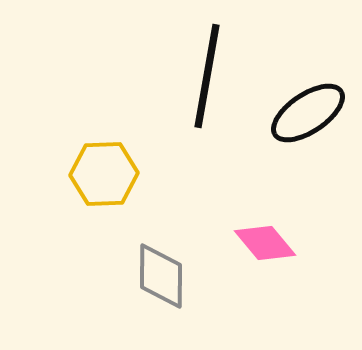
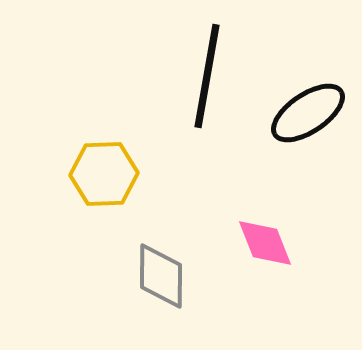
pink diamond: rotated 18 degrees clockwise
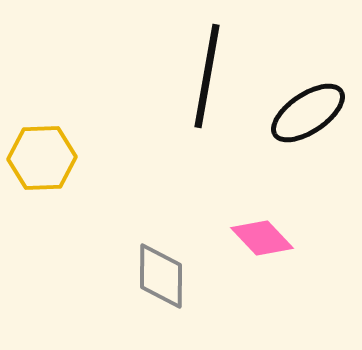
yellow hexagon: moved 62 px left, 16 px up
pink diamond: moved 3 px left, 5 px up; rotated 22 degrees counterclockwise
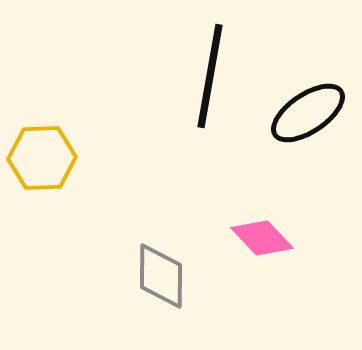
black line: moved 3 px right
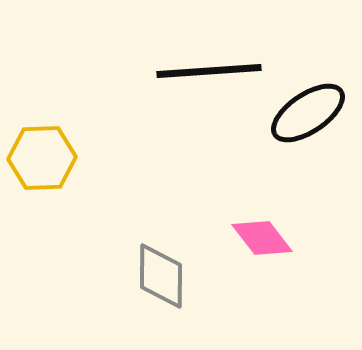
black line: moved 1 px left, 5 px up; rotated 76 degrees clockwise
pink diamond: rotated 6 degrees clockwise
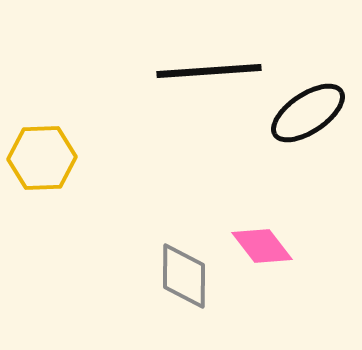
pink diamond: moved 8 px down
gray diamond: moved 23 px right
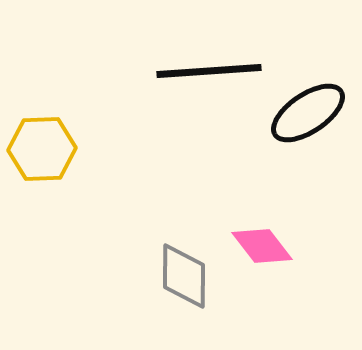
yellow hexagon: moved 9 px up
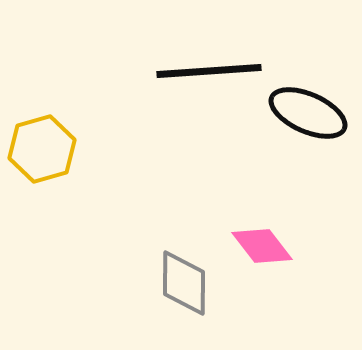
black ellipse: rotated 58 degrees clockwise
yellow hexagon: rotated 14 degrees counterclockwise
gray diamond: moved 7 px down
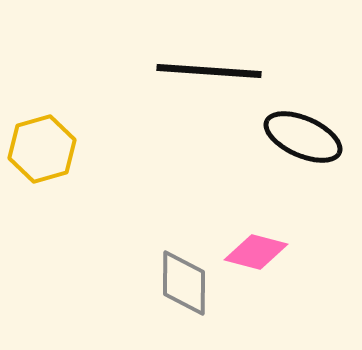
black line: rotated 8 degrees clockwise
black ellipse: moved 5 px left, 24 px down
pink diamond: moved 6 px left, 6 px down; rotated 38 degrees counterclockwise
